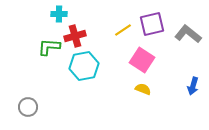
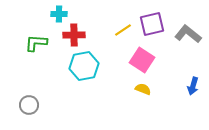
red cross: moved 1 px left, 1 px up; rotated 15 degrees clockwise
green L-shape: moved 13 px left, 4 px up
gray circle: moved 1 px right, 2 px up
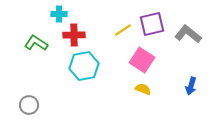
green L-shape: rotated 30 degrees clockwise
blue arrow: moved 2 px left
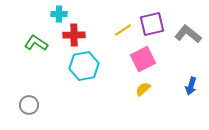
pink square: moved 1 px right, 1 px up; rotated 30 degrees clockwise
yellow semicircle: rotated 63 degrees counterclockwise
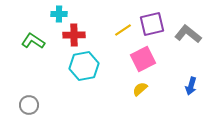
green L-shape: moved 3 px left, 2 px up
yellow semicircle: moved 3 px left
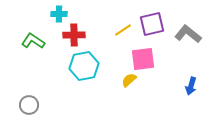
pink square: rotated 20 degrees clockwise
yellow semicircle: moved 11 px left, 9 px up
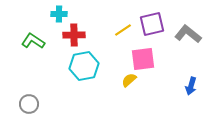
gray circle: moved 1 px up
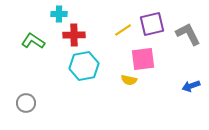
gray L-shape: rotated 24 degrees clockwise
yellow semicircle: rotated 126 degrees counterclockwise
blue arrow: rotated 54 degrees clockwise
gray circle: moved 3 px left, 1 px up
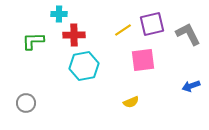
green L-shape: rotated 35 degrees counterclockwise
pink square: moved 1 px down
yellow semicircle: moved 2 px right, 22 px down; rotated 35 degrees counterclockwise
